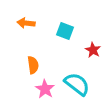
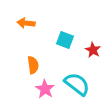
cyan square: moved 9 px down
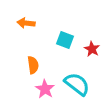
red star: moved 1 px left, 1 px up
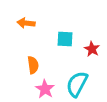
cyan square: moved 1 px up; rotated 18 degrees counterclockwise
cyan semicircle: rotated 100 degrees counterclockwise
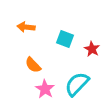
orange arrow: moved 4 px down
cyan square: rotated 18 degrees clockwise
orange semicircle: rotated 144 degrees clockwise
cyan semicircle: rotated 16 degrees clockwise
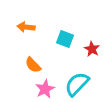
pink star: rotated 12 degrees clockwise
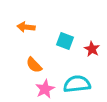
cyan square: moved 2 px down
orange semicircle: moved 1 px right
cyan semicircle: rotated 40 degrees clockwise
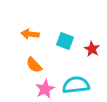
orange arrow: moved 4 px right, 7 px down
cyan semicircle: moved 1 px left, 1 px down
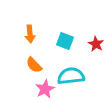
orange arrow: rotated 102 degrees counterclockwise
red star: moved 4 px right, 5 px up
cyan semicircle: moved 5 px left, 9 px up
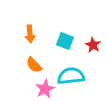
red star: moved 3 px left, 1 px down
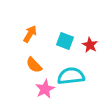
orange arrow: rotated 144 degrees counterclockwise
red star: moved 3 px left
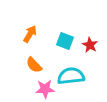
pink star: rotated 24 degrees clockwise
